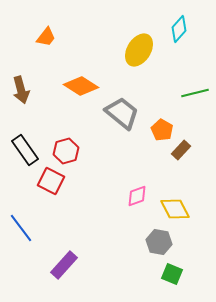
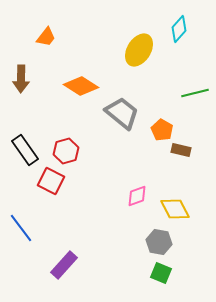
brown arrow: moved 11 px up; rotated 16 degrees clockwise
brown rectangle: rotated 60 degrees clockwise
green square: moved 11 px left, 1 px up
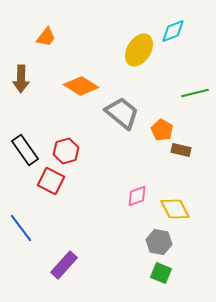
cyan diamond: moved 6 px left, 2 px down; rotated 28 degrees clockwise
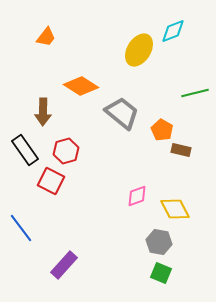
brown arrow: moved 22 px right, 33 px down
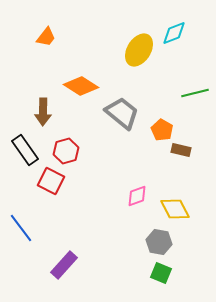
cyan diamond: moved 1 px right, 2 px down
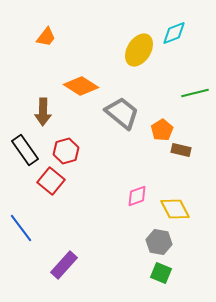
orange pentagon: rotated 10 degrees clockwise
red square: rotated 12 degrees clockwise
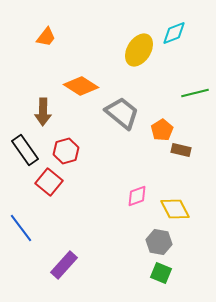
red square: moved 2 px left, 1 px down
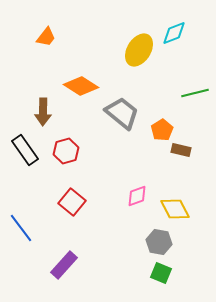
red square: moved 23 px right, 20 px down
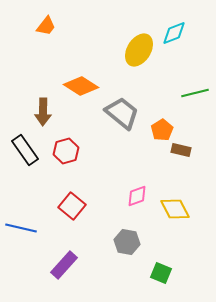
orange trapezoid: moved 11 px up
red square: moved 4 px down
blue line: rotated 40 degrees counterclockwise
gray hexagon: moved 32 px left
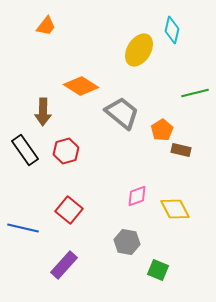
cyan diamond: moved 2 px left, 3 px up; rotated 56 degrees counterclockwise
red square: moved 3 px left, 4 px down
blue line: moved 2 px right
green square: moved 3 px left, 3 px up
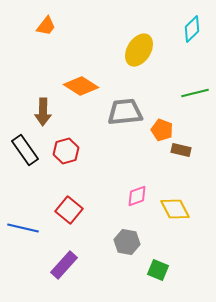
cyan diamond: moved 20 px right, 1 px up; rotated 32 degrees clockwise
gray trapezoid: moved 3 px right, 1 px up; rotated 45 degrees counterclockwise
orange pentagon: rotated 20 degrees counterclockwise
